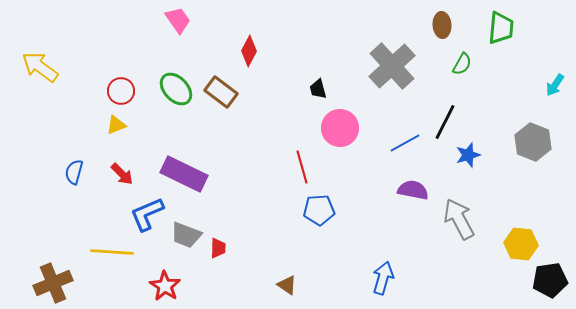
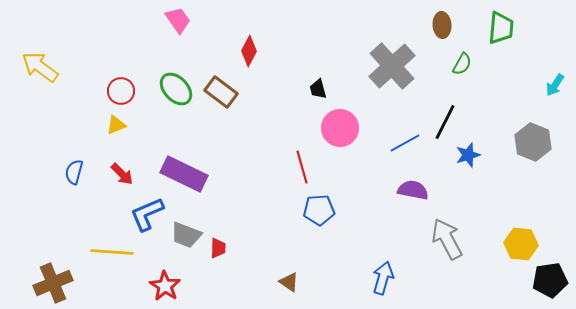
gray arrow: moved 12 px left, 20 px down
brown triangle: moved 2 px right, 3 px up
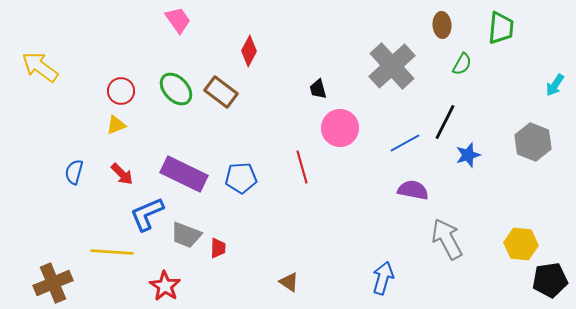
blue pentagon: moved 78 px left, 32 px up
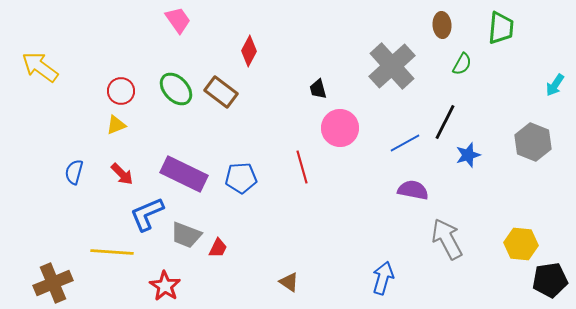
red trapezoid: rotated 25 degrees clockwise
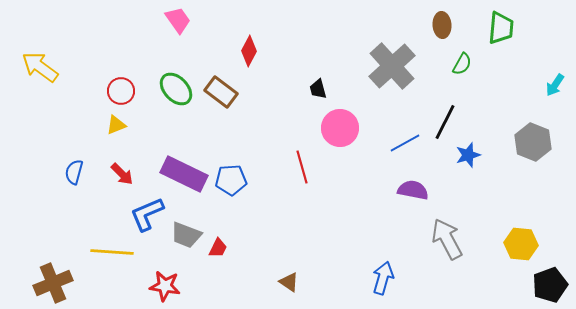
blue pentagon: moved 10 px left, 2 px down
black pentagon: moved 5 px down; rotated 12 degrees counterclockwise
red star: rotated 24 degrees counterclockwise
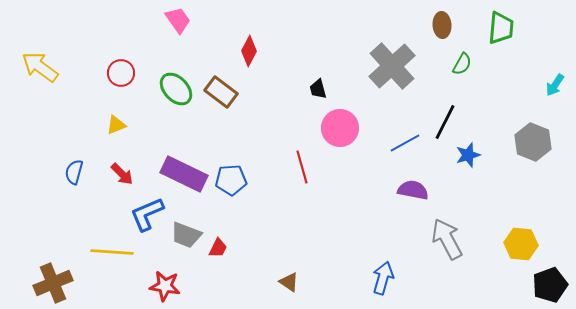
red circle: moved 18 px up
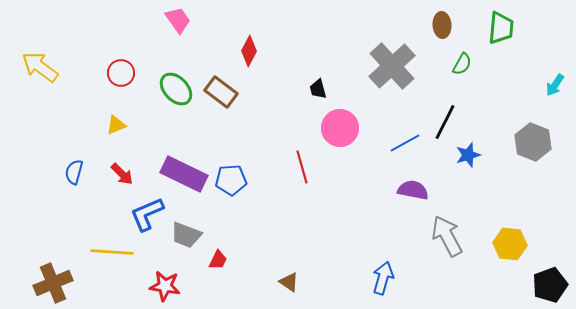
gray arrow: moved 3 px up
yellow hexagon: moved 11 px left
red trapezoid: moved 12 px down
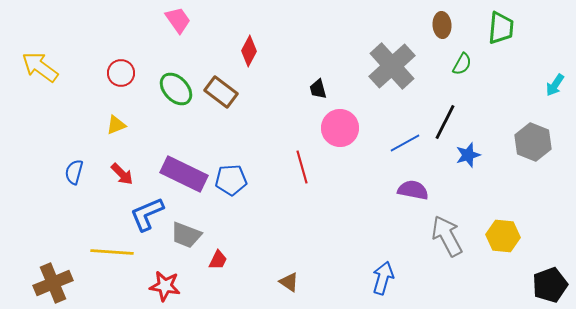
yellow hexagon: moved 7 px left, 8 px up
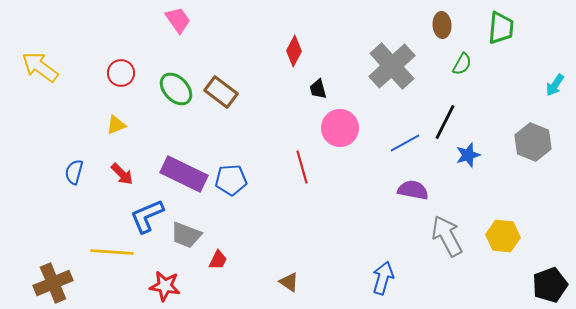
red diamond: moved 45 px right
blue L-shape: moved 2 px down
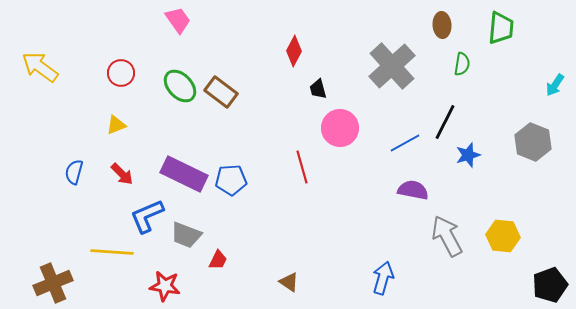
green semicircle: rotated 20 degrees counterclockwise
green ellipse: moved 4 px right, 3 px up
